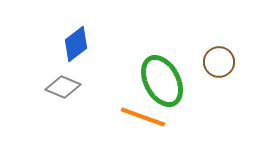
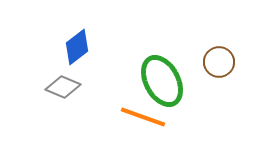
blue diamond: moved 1 px right, 3 px down
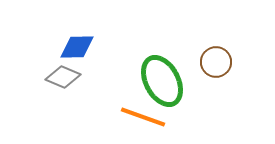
blue diamond: rotated 36 degrees clockwise
brown circle: moved 3 px left
gray diamond: moved 10 px up
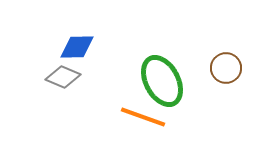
brown circle: moved 10 px right, 6 px down
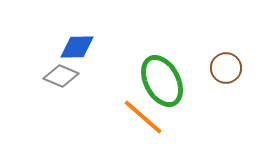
gray diamond: moved 2 px left, 1 px up
orange line: rotated 21 degrees clockwise
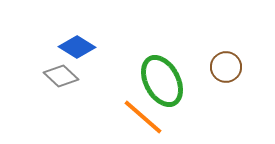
blue diamond: rotated 33 degrees clockwise
brown circle: moved 1 px up
gray diamond: rotated 20 degrees clockwise
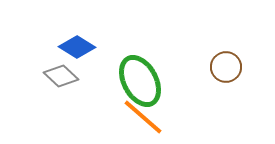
green ellipse: moved 22 px left
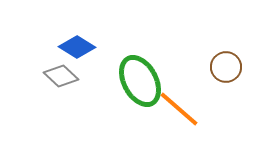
orange line: moved 36 px right, 8 px up
